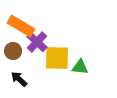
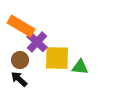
brown circle: moved 7 px right, 9 px down
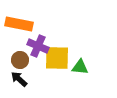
orange rectangle: moved 2 px left, 2 px up; rotated 20 degrees counterclockwise
purple cross: moved 1 px right, 4 px down; rotated 20 degrees counterclockwise
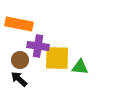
purple cross: rotated 15 degrees counterclockwise
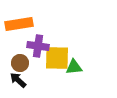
orange rectangle: rotated 20 degrees counterclockwise
brown circle: moved 3 px down
green triangle: moved 6 px left; rotated 12 degrees counterclockwise
black arrow: moved 1 px left, 1 px down
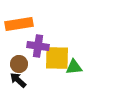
brown circle: moved 1 px left, 1 px down
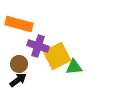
orange rectangle: rotated 24 degrees clockwise
purple cross: rotated 10 degrees clockwise
yellow square: moved 2 px up; rotated 28 degrees counterclockwise
black arrow: rotated 102 degrees clockwise
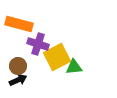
purple cross: moved 2 px up
yellow square: moved 1 px down
brown circle: moved 1 px left, 2 px down
black arrow: rotated 12 degrees clockwise
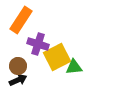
orange rectangle: moved 2 px right, 4 px up; rotated 72 degrees counterclockwise
